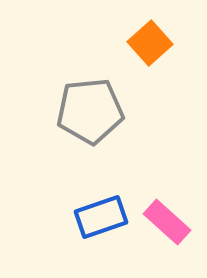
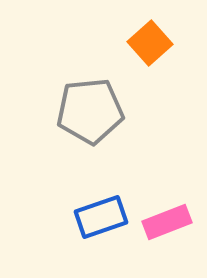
pink rectangle: rotated 63 degrees counterclockwise
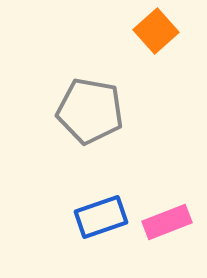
orange square: moved 6 px right, 12 px up
gray pentagon: rotated 16 degrees clockwise
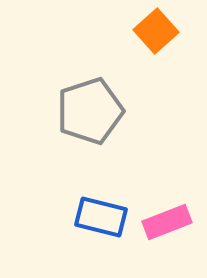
gray pentagon: rotated 28 degrees counterclockwise
blue rectangle: rotated 33 degrees clockwise
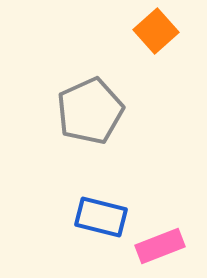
gray pentagon: rotated 6 degrees counterclockwise
pink rectangle: moved 7 px left, 24 px down
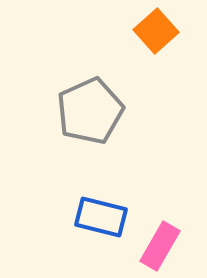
pink rectangle: rotated 39 degrees counterclockwise
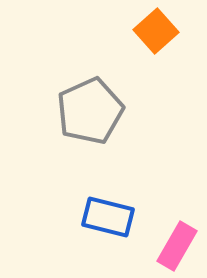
blue rectangle: moved 7 px right
pink rectangle: moved 17 px right
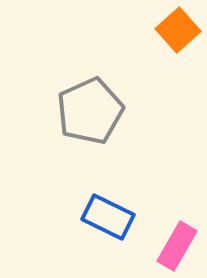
orange square: moved 22 px right, 1 px up
blue rectangle: rotated 12 degrees clockwise
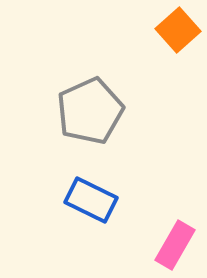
blue rectangle: moved 17 px left, 17 px up
pink rectangle: moved 2 px left, 1 px up
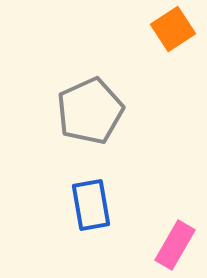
orange square: moved 5 px left, 1 px up; rotated 9 degrees clockwise
blue rectangle: moved 5 px down; rotated 54 degrees clockwise
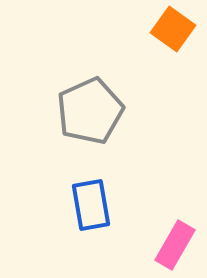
orange square: rotated 21 degrees counterclockwise
